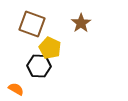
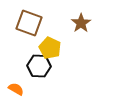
brown square: moved 3 px left, 1 px up
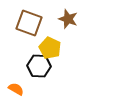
brown star: moved 13 px left, 4 px up; rotated 18 degrees counterclockwise
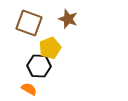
yellow pentagon: rotated 25 degrees clockwise
orange semicircle: moved 13 px right
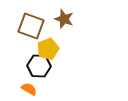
brown star: moved 4 px left
brown square: moved 2 px right, 3 px down
yellow pentagon: moved 2 px left, 1 px down
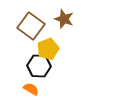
brown square: rotated 16 degrees clockwise
orange semicircle: moved 2 px right
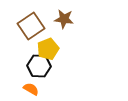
brown star: rotated 12 degrees counterclockwise
brown square: rotated 20 degrees clockwise
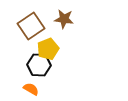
black hexagon: moved 1 px up
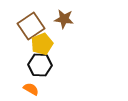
yellow pentagon: moved 6 px left, 5 px up
black hexagon: moved 1 px right
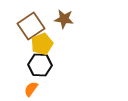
orange semicircle: rotated 84 degrees counterclockwise
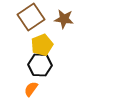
brown square: moved 9 px up
yellow pentagon: moved 1 px down
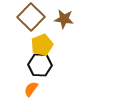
brown square: rotated 12 degrees counterclockwise
